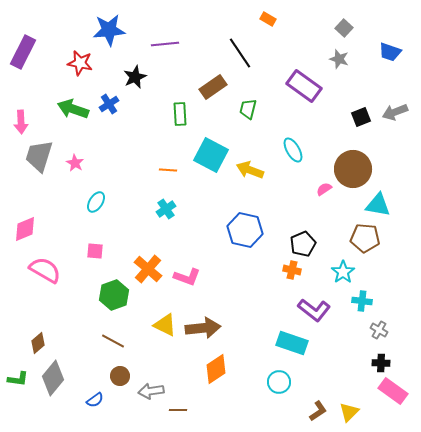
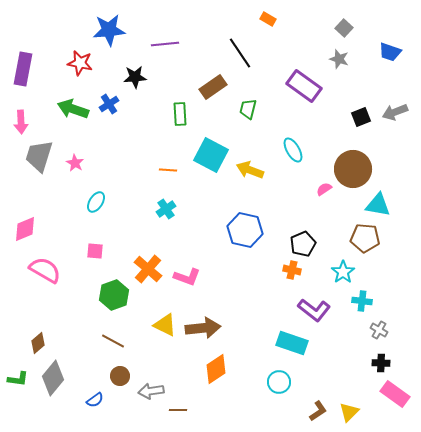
purple rectangle at (23, 52): moved 17 px down; rotated 16 degrees counterclockwise
black star at (135, 77): rotated 20 degrees clockwise
pink rectangle at (393, 391): moved 2 px right, 3 px down
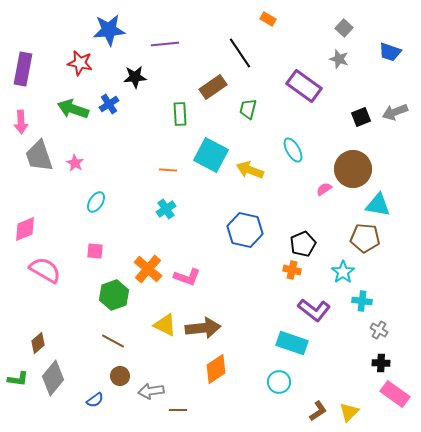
gray trapezoid at (39, 156): rotated 36 degrees counterclockwise
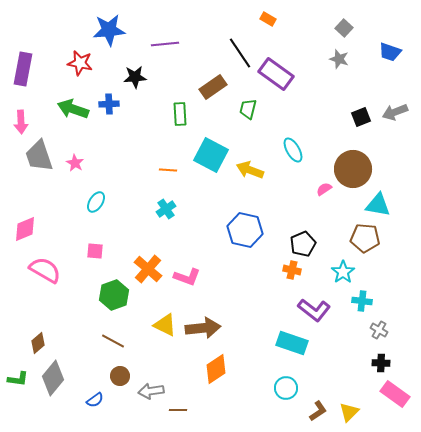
purple rectangle at (304, 86): moved 28 px left, 12 px up
blue cross at (109, 104): rotated 30 degrees clockwise
cyan circle at (279, 382): moved 7 px right, 6 px down
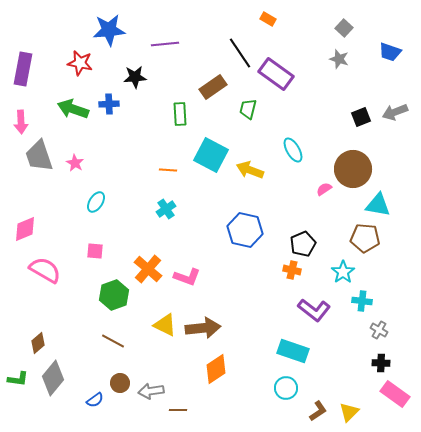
cyan rectangle at (292, 343): moved 1 px right, 8 px down
brown circle at (120, 376): moved 7 px down
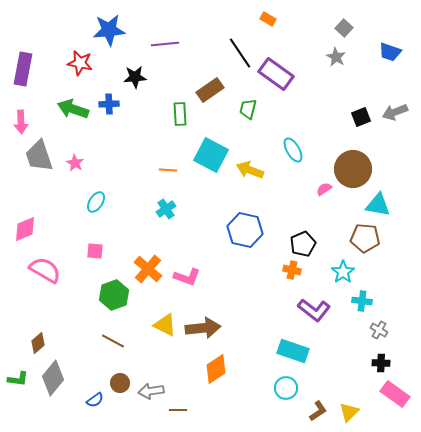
gray star at (339, 59): moved 3 px left, 2 px up; rotated 12 degrees clockwise
brown rectangle at (213, 87): moved 3 px left, 3 px down
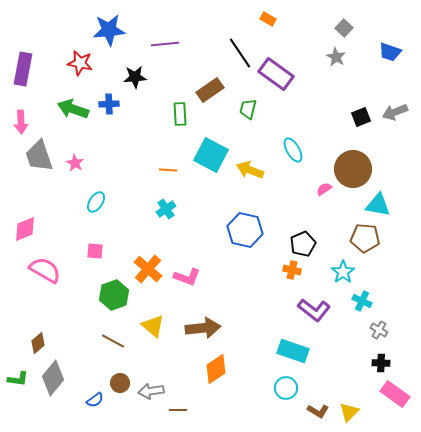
cyan cross at (362, 301): rotated 18 degrees clockwise
yellow triangle at (165, 325): moved 12 px left, 1 px down; rotated 15 degrees clockwise
brown L-shape at (318, 411): rotated 65 degrees clockwise
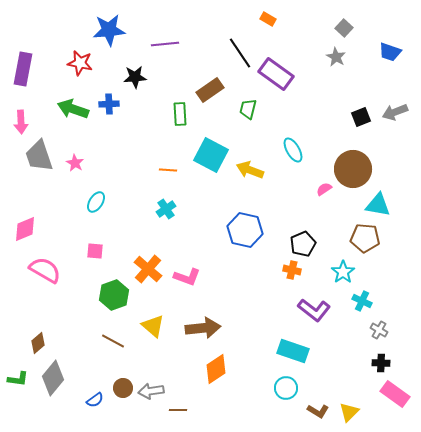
brown circle at (120, 383): moved 3 px right, 5 px down
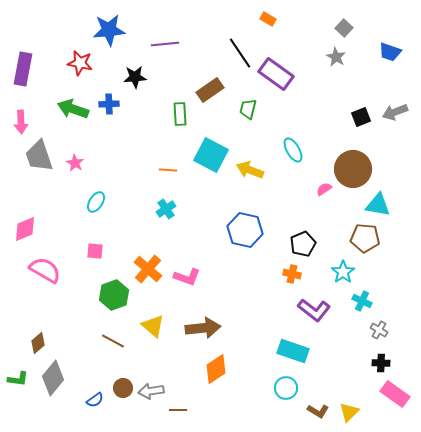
orange cross at (292, 270): moved 4 px down
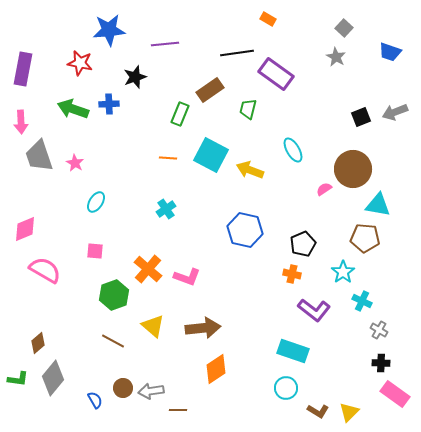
black line at (240, 53): moved 3 px left; rotated 64 degrees counterclockwise
black star at (135, 77): rotated 15 degrees counterclockwise
green rectangle at (180, 114): rotated 25 degrees clockwise
orange line at (168, 170): moved 12 px up
blue semicircle at (95, 400): rotated 84 degrees counterclockwise
